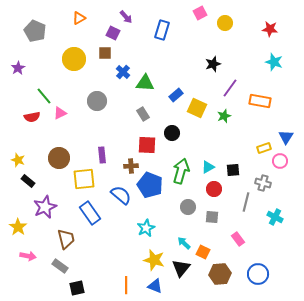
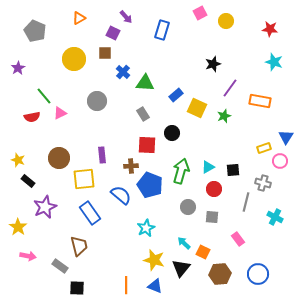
yellow circle at (225, 23): moved 1 px right, 2 px up
brown trapezoid at (66, 239): moved 13 px right, 7 px down
black square at (77, 288): rotated 14 degrees clockwise
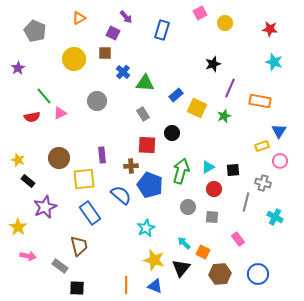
yellow circle at (226, 21): moved 1 px left, 2 px down
purple line at (230, 88): rotated 12 degrees counterclockwise
blue triangle at (286, 137): moved 7 px left, 6 px up
yellow rectangle at (264, 148): moved 2 px left, 2 px up
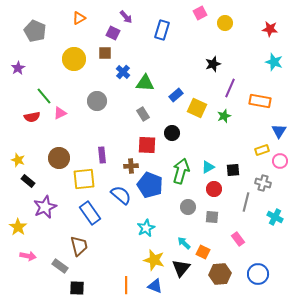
yellow rectangle at (262, 146): moved 4 px down
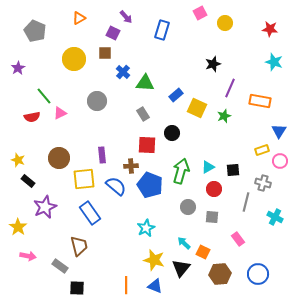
blue semicircle at (121, 195): moved 5 px left, 9 px up
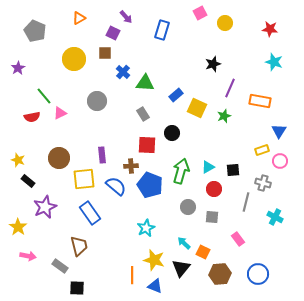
orange line at (126, 285): moved 6 px right, 10 px up
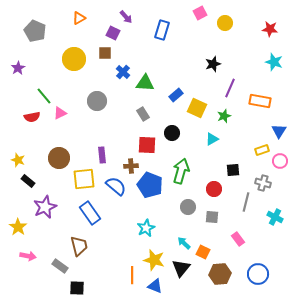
cyan triangle at (208, 167): moved 4 px right, 28 px up
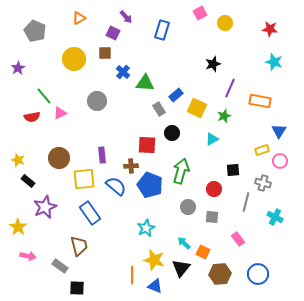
gray rectangle at (143, 114): moved 16 px right, 5 px up
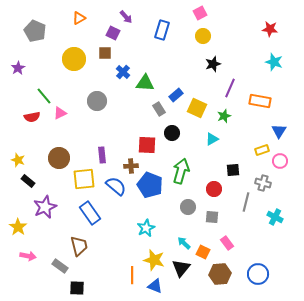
yellow circle at (225, 23): moved 22 px left, 13 px down
pink rectangle at (238, 239): moved 11 px left, 4 px down
